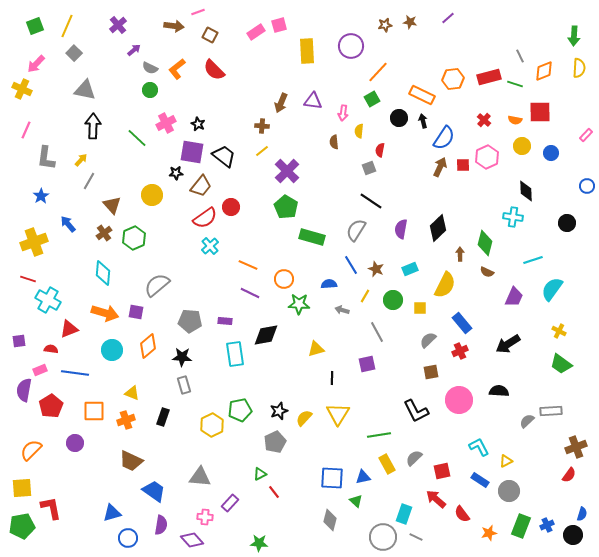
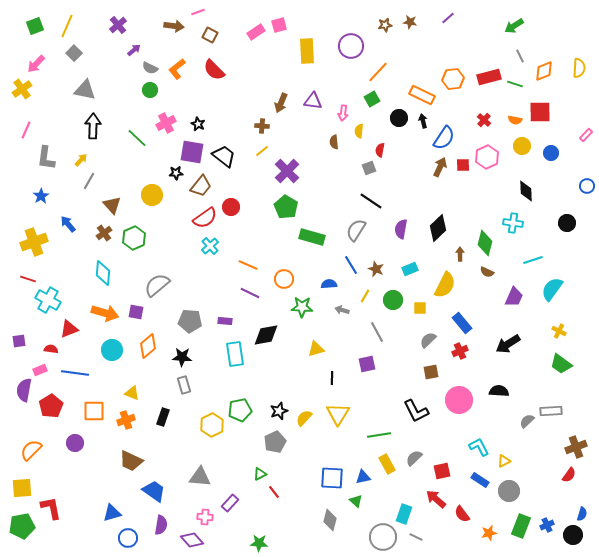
green arrow at (574, 36): moved 60 px left, 10 px up; rotated 54 degrees clockwise
yellow cross at (22, 89): rotated 30 degrees clockwise
cyan cross at (513, 217): moved 6 px down
green star at (299, 304): moved 3 px right, 3 px down
yellow triangle at (506, 461): moved 2 px left
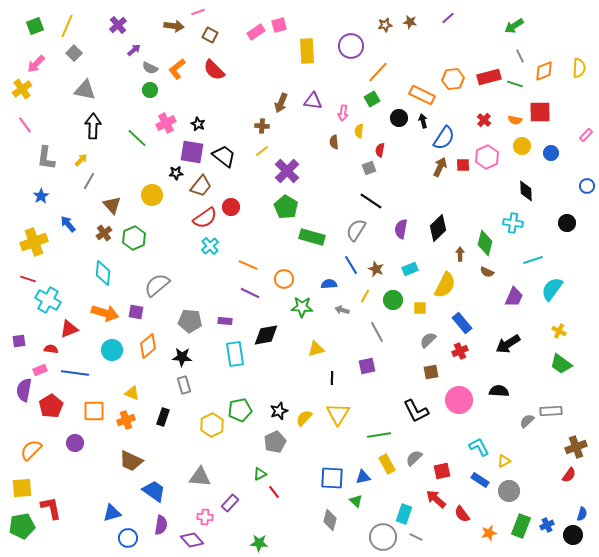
pink line at (26, 130): moved 1 px left, 5 px up; rotated 60 degrees counterclockwise
purple square at (367, 364): moved 2 px down
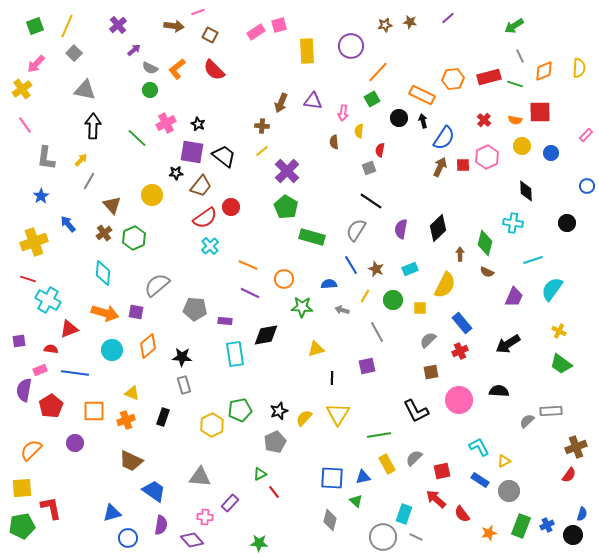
gray pentagon at (190, 321): moved 5 px right, 12 px up
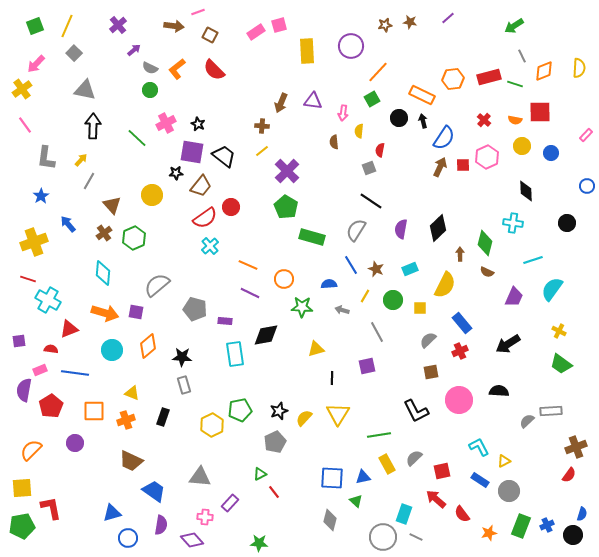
gray line at (520, 56): moved 2 px right
gray pentagon at (195, 309): rotated 10 degrees clockwise
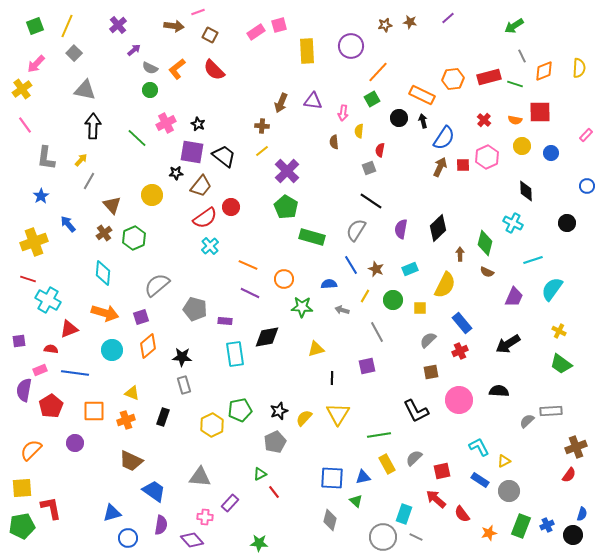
cyan cross at (513, 223): rotated 18 degrees clockwise
purple square at (136, 312): moved 5 px right, 5 px down; rotated 28 degrees counterclockwise
black diamond at (266, 335): moved 1 px right, 2 px down
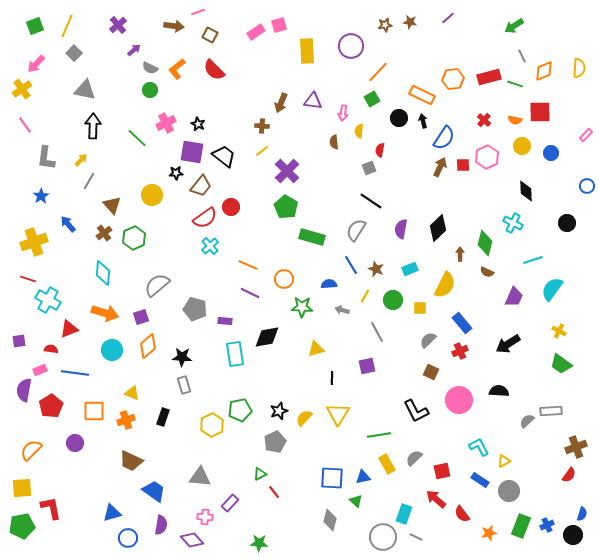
brown square at (431, 372): rotated 35 degrees clockwise
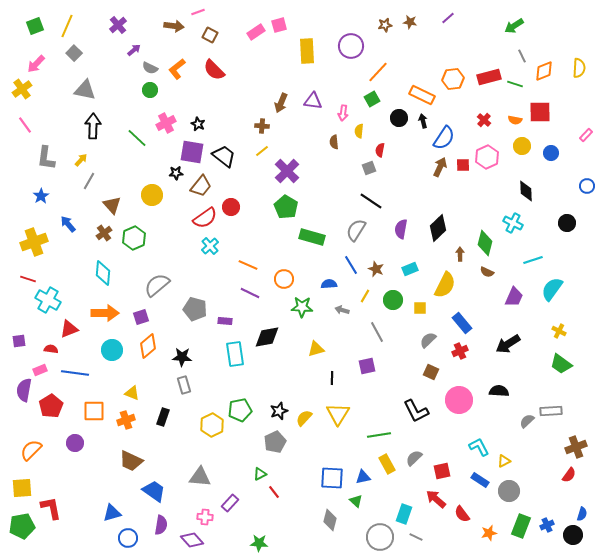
orange arrow at (105, 313): rotated 16 degrees counterclockwise
gray circle at (383, 537): moved 3 px left
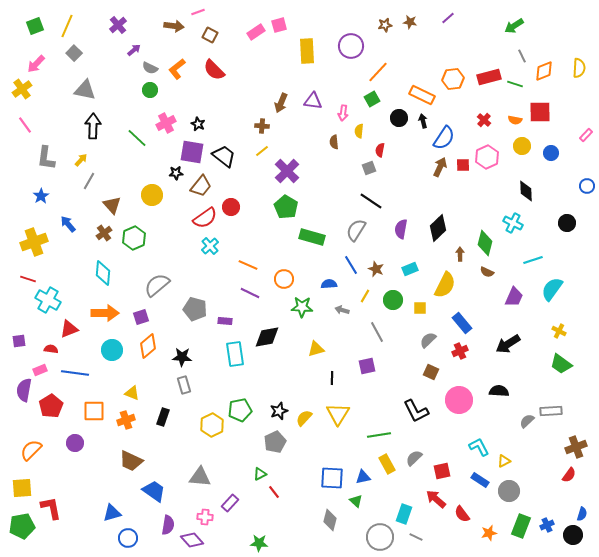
purple semicircle at (161, 525): moved 7 px right
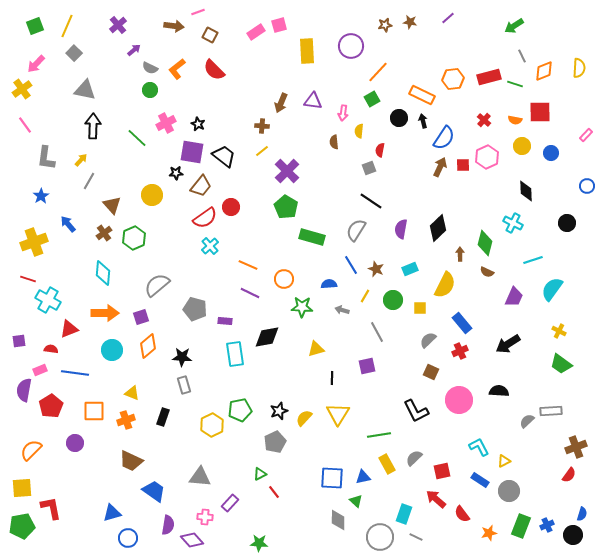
gray diamond at (330, 520): moved 8 px right; rotated 15 degrees counterclockwise
